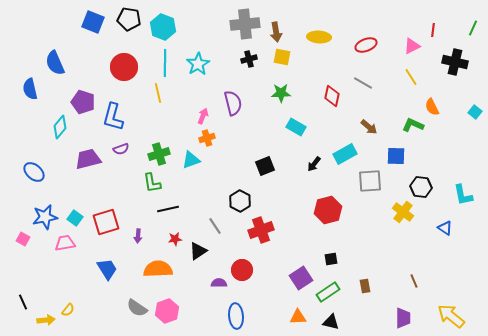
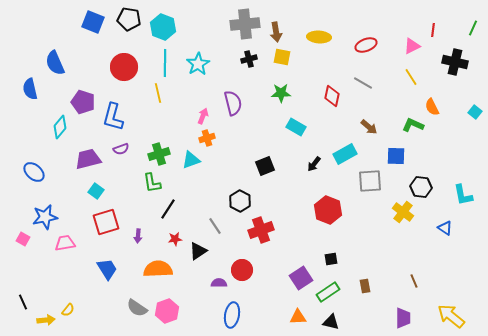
black line at (168, 209): rotated 45 degrees counterclockwise
red hexagon at (328, 210): rotated 24 degrees counterclockwise
cyan square at (75, 218): moved 21 px right, 27 px up
blue ellipse at (236, 316): moved 4 px left, 1 px up; rotated 15 degrees clockwise
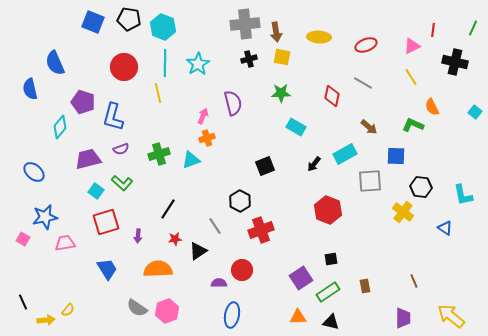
green L-shape at (152, 183): moved 30 px left; rotated 40 degrees counterclockwise
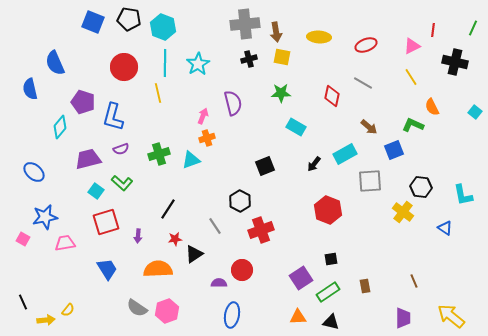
blue square at (396, 156): moved 2 px left, 6 px up; rotated 24 degrees counterclockwise
black triangle at (198, 251): moved 4 px left, 3 px down
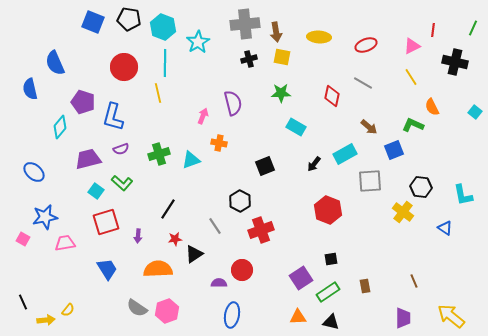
cyan star at (198, 64): moved 22 px up
orange cross at (207, 138): moved 12 px right, 5 px down; rotated 28 degrees clockwise
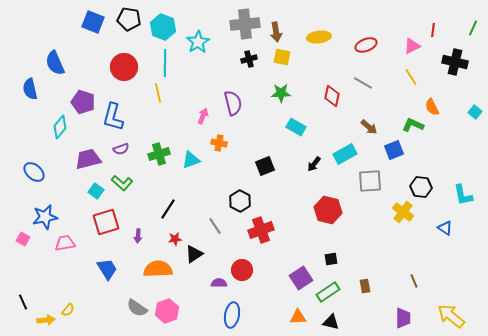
yellow ellipse at (319, 37): rotated 10 degrees counterclockwise
red hexagon at (328, 210): rotated 8 degrees counterclockwise
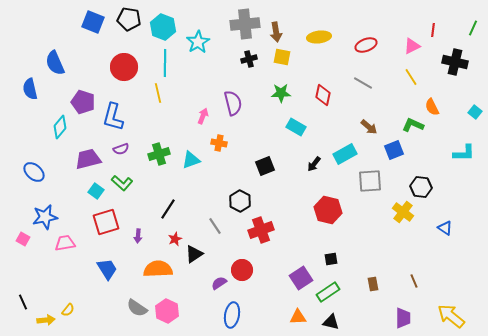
red diamond at (332, 96): moved 9 px left, 1 px up
cyan L-shape at (463, 195): moved 1 px right, 42 px up; rotated 80 degrees counterclockwise
red star at (175, 239): rotated 16 degrees counterclockwise
purple semicircle at (219, 283): rotated 35 degrees counterclockwise
brown rectangle at (365, 286): moved 8 px right, 2 px up
pink hexagon at (167, 311): rotated 15 degrees counterclockwise
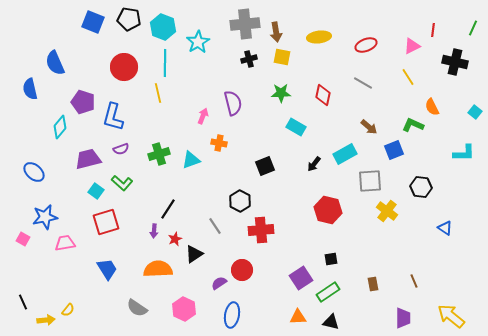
yellow line at (411, 77): moved 3 px left
yellow cross at (403, 212): moved 16 px left, 1 px up
red cross at (261, 230): rotated 15 degrees clockwise
purple arrow at (138, 236): moved 16 px right, 5 px up
pink hexagon at (167, 311): moved 17 px right, 2 px up
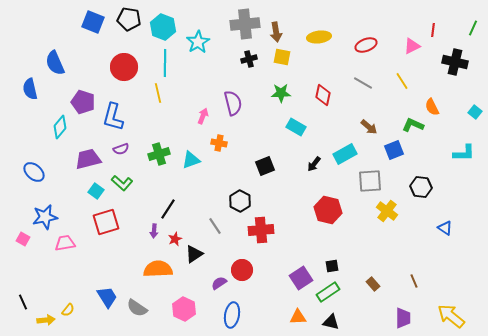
yellow line at (408, 77): moved 6 px left, 4 px down
black square at (331, 259): moved 1 px right, 7 px down
blue trapezoid at (107, 269): moved 28 px down
brown rectangle at (373, 284): rotated 32 degrees counterclockwise
